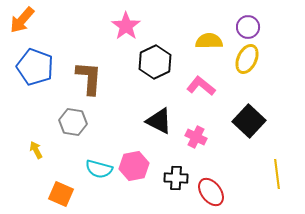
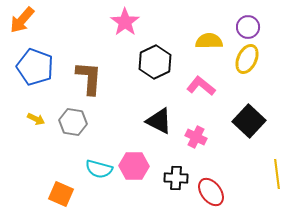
pink star: moved 1 px left, 4 px up
yellow arrow: moved 31 px up; rotated 144 degrees clockwise
pink hexagon: rotated 12 degrees clockwise
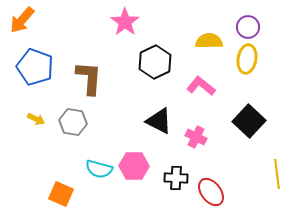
yellow ellipse: rotated 16 degrees counterclockwise
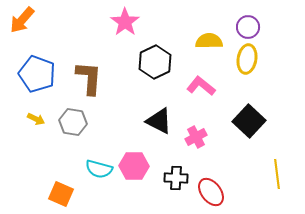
blue pentagon: moved 2 px right, 7 px down
pink cross: rotated 35 degrees clockwise
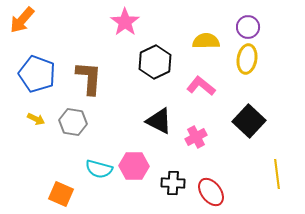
yellow semicircle: moved 3 px left
black cross: moved 3 px left, 5 px down
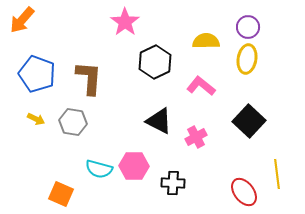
red ellipse: moved 33 px right
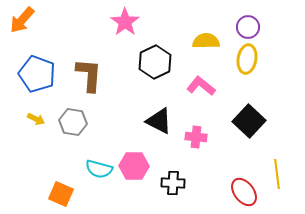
brown L-shape: moved 3 px up
pink cross: rotated 35 degrees clockwise
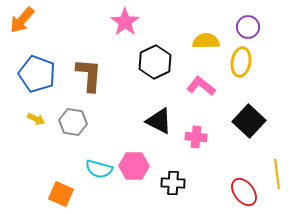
yellow ellipse: moved 6 px left, 3 px down
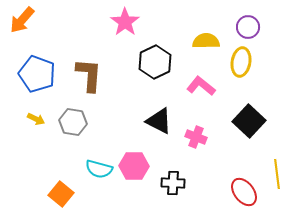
pink cross: rotated 15 degrees clockwise
orange square: rotated 15 degrees clockwise
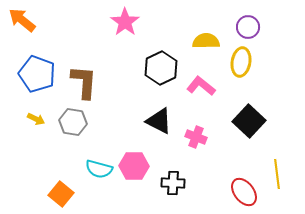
orange arrow: rotated 88 degrees clockwise
black hexagon: moved 6 px right, 6 px down
brown L-shape: moved 5 px left, 7 px down
